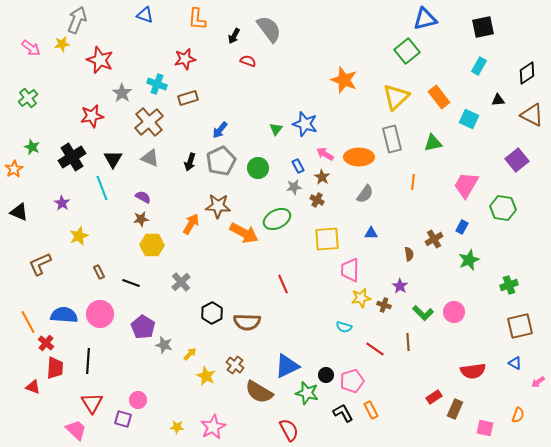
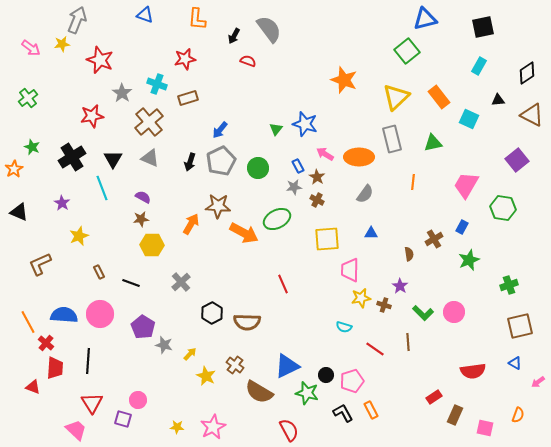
brown star at (322, 177): moved 5 px left
brown rectangle at (455, 409): moved 6 px down
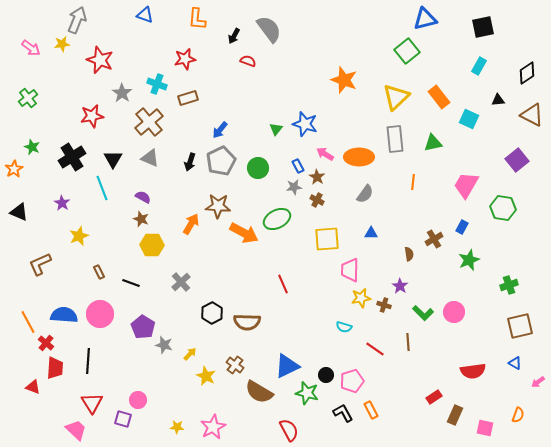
gray rectangle at (392, 139): moved 3 px right; rotated 8 degrees clockwise
brown star at (141, 219): rotated 28 degrees clockwise
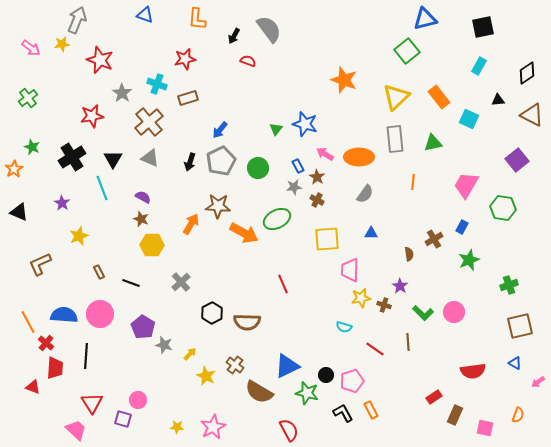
black line at (88, 361): moved 2 px left, 5 px up
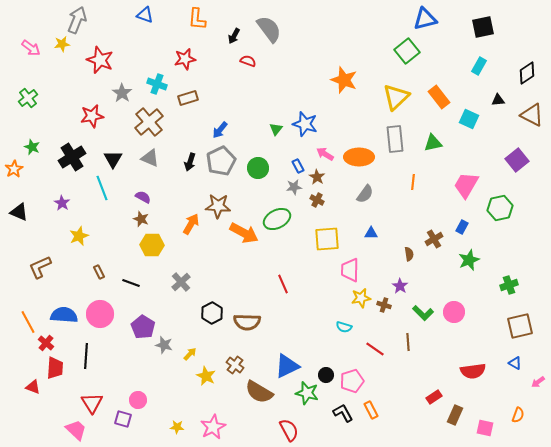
green hexagon at (503, 208): moved 3 px left; rotated 20 degrees counterclockwise
brown L-shape at (40, 264): moved 3 px down
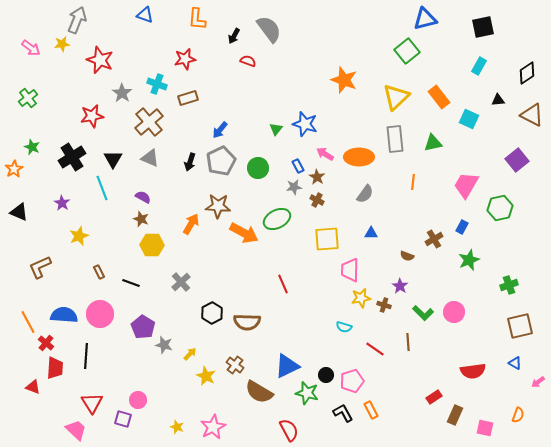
brown semicircle at (409, 254): moved 2 px left, 2 px down; rotated 120 degrees clockwise
yellow star at (177, 427): rotated 16 degrees clockwise
